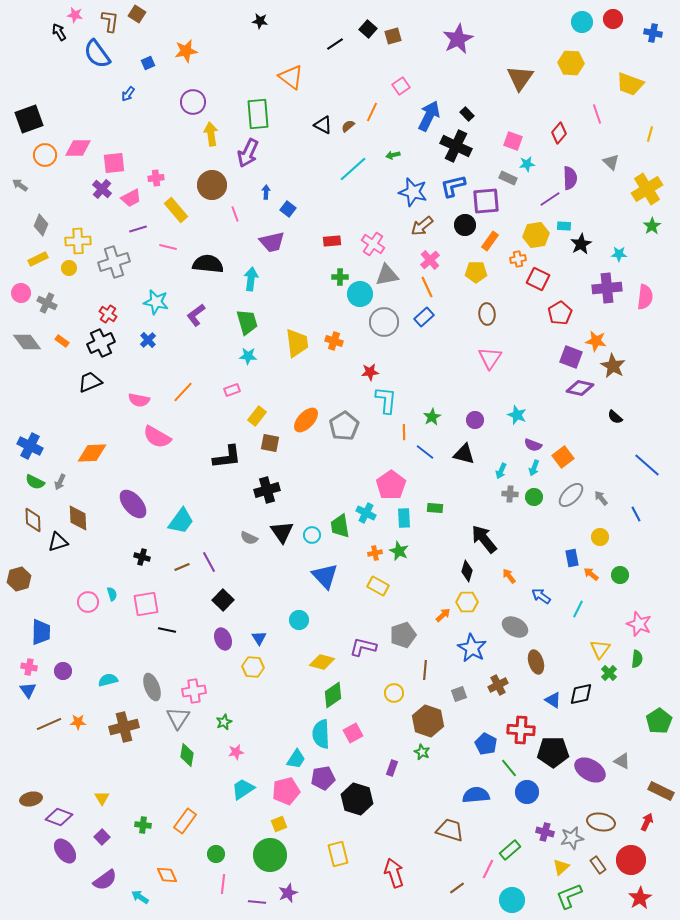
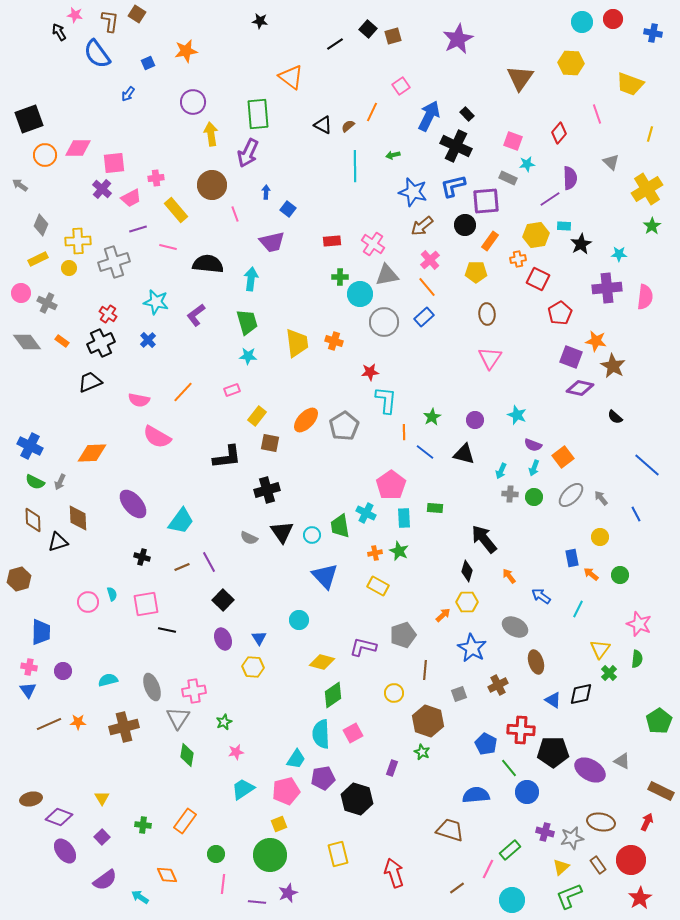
cyan line at (353, 169): moved 2 px right, 3 px up; rotated 48 degrees counterclockwise
orange line at (427, 287): rotated 15 degrees counterclockwise
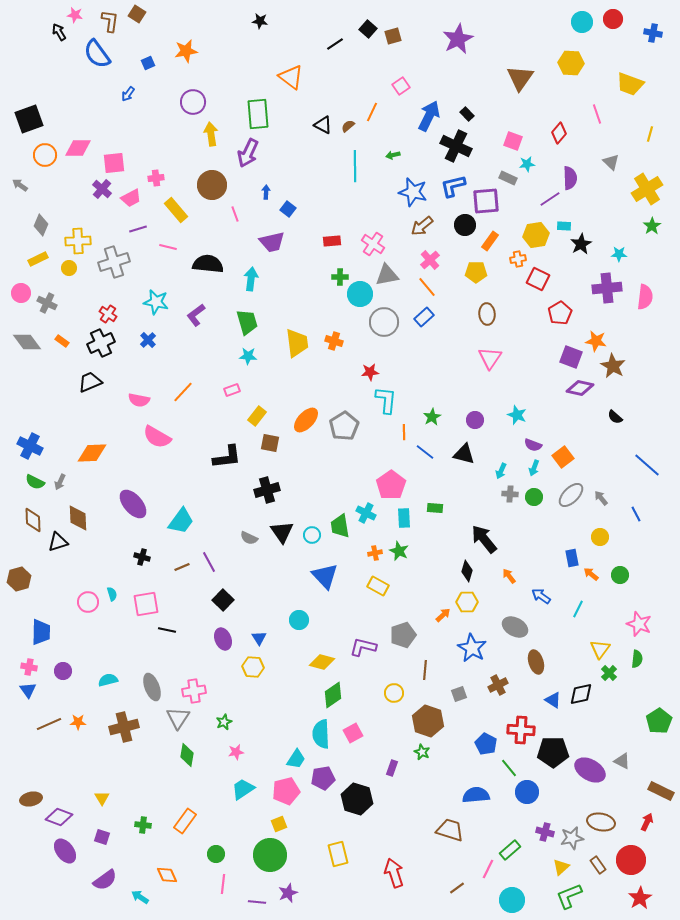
purple square at (102, 837): rotated 28 degrees counterclockwise
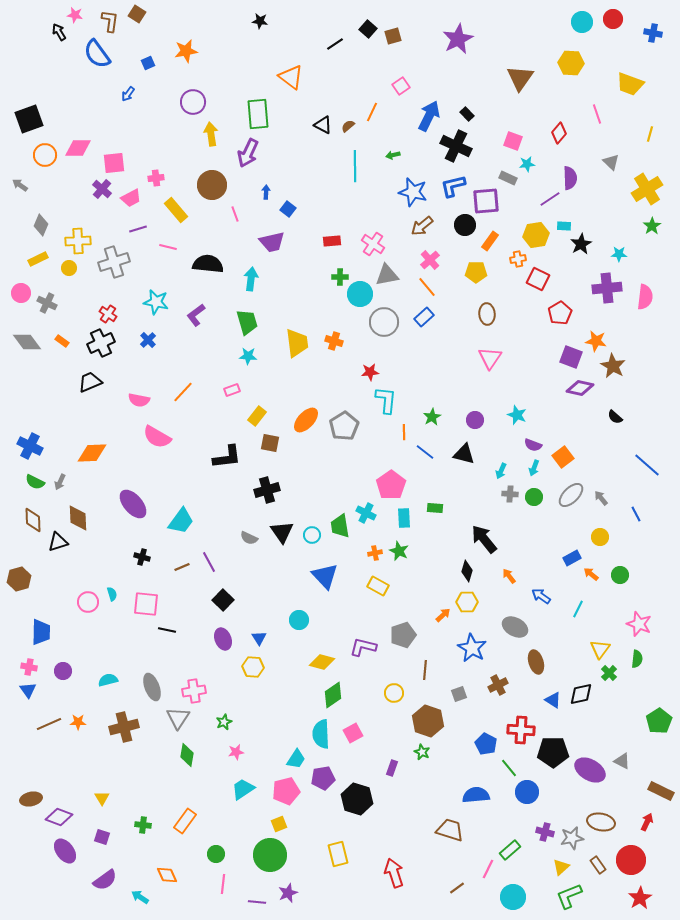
blue rectangle at (572, 558): rotated 72 degrees clockwise
pink square at (146, 604): rotated 16 degrees clockwise
cyan circle at (512, 900): moved 1 px right, 3 px up
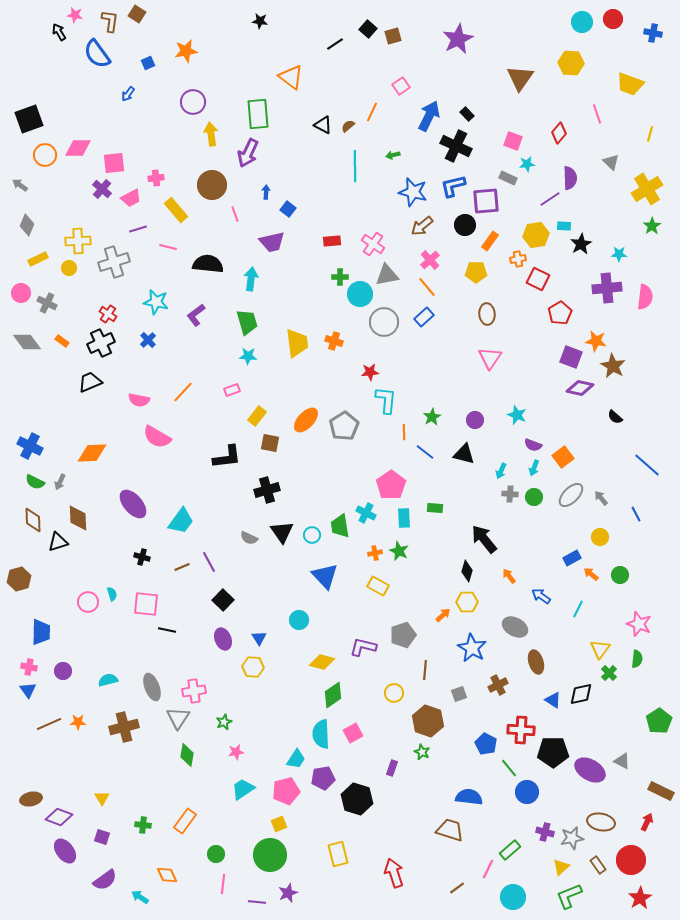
gray diamond at (41, 225): moved 14 px left
blue semicircle at (476, 795): moved 7 px left, 2 px down; rotated 12 degrees clockwise
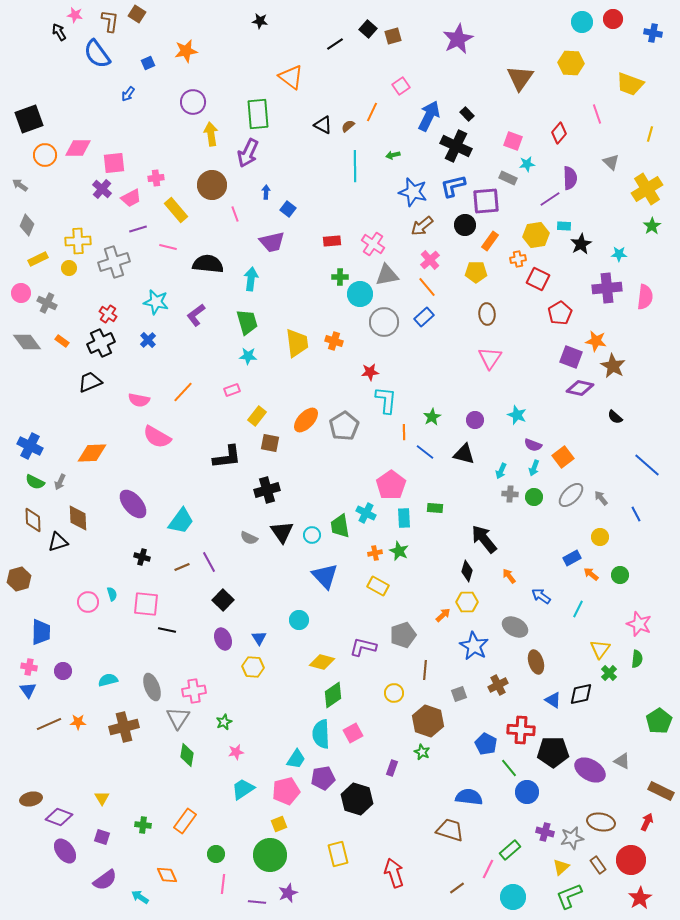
blue star at (472, 648): moved 2 px right, 2 px up
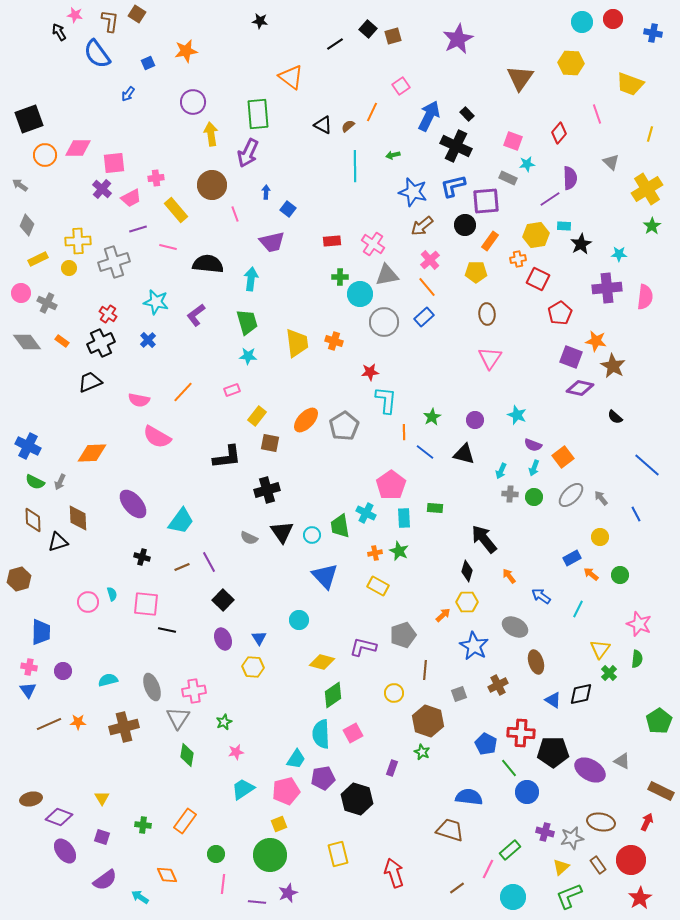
blue cross at (30, 446): moved 2 px left
red cross at (521, 730): moved 3 px down
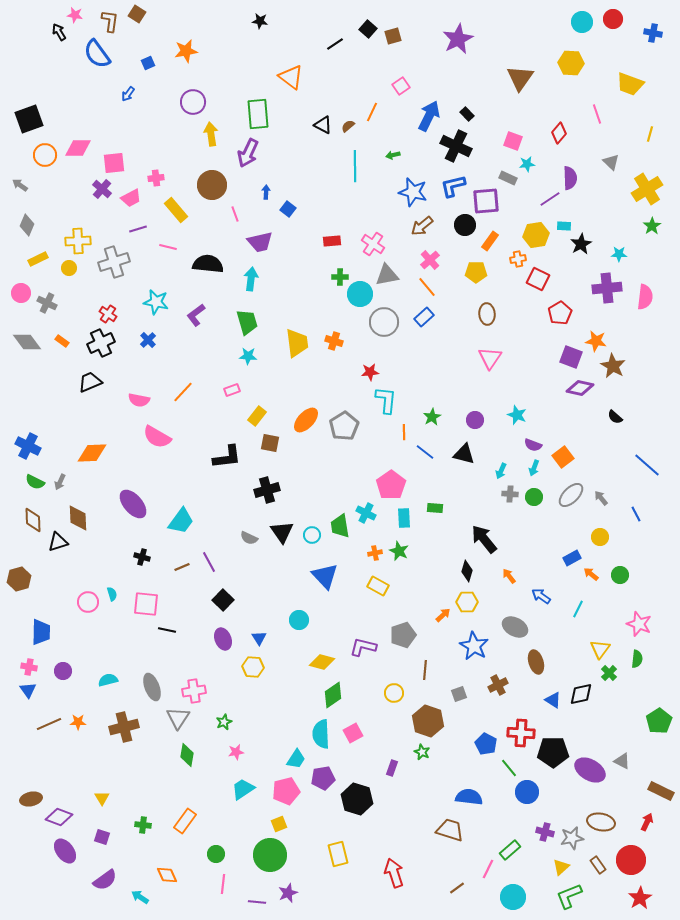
purple trapezoid at (272, 242): moved 12 px left
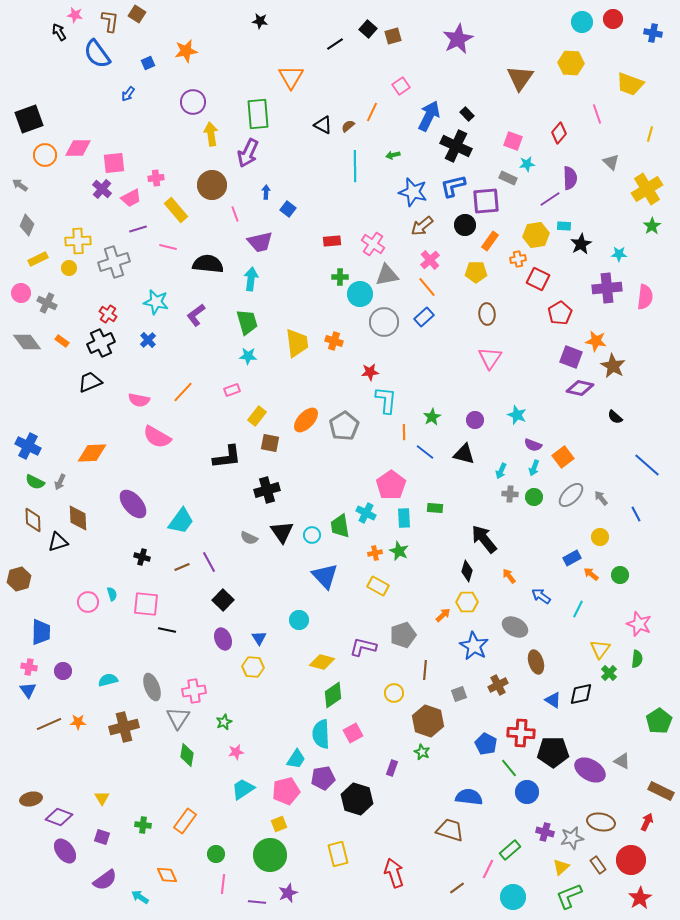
orange triangle at (291, 77): rotated 24 degrees clockwise
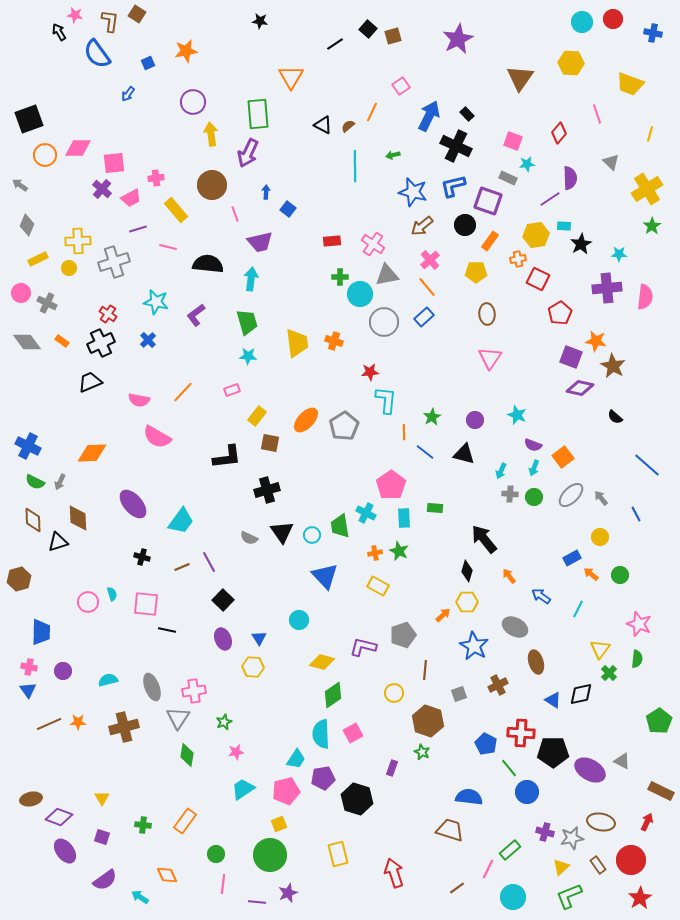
purple square at (486, 201): moved 2 px right; rotated 24 degrees clockwise
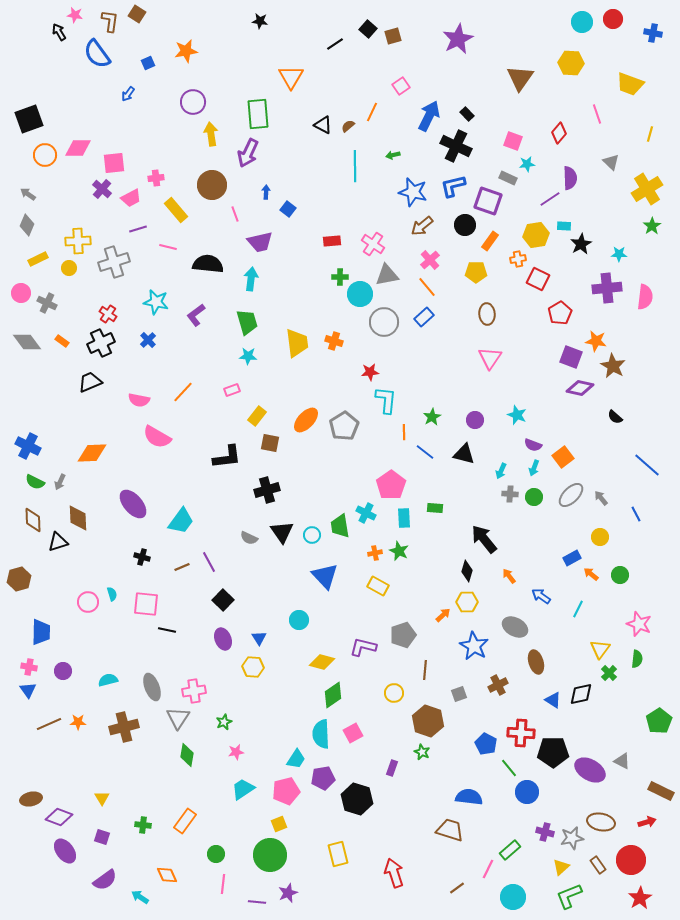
gray arrow at (20, 185): moved 8 px right, 9 px down
red arrow at (647, 822): rotated 48 degrees clockwise
